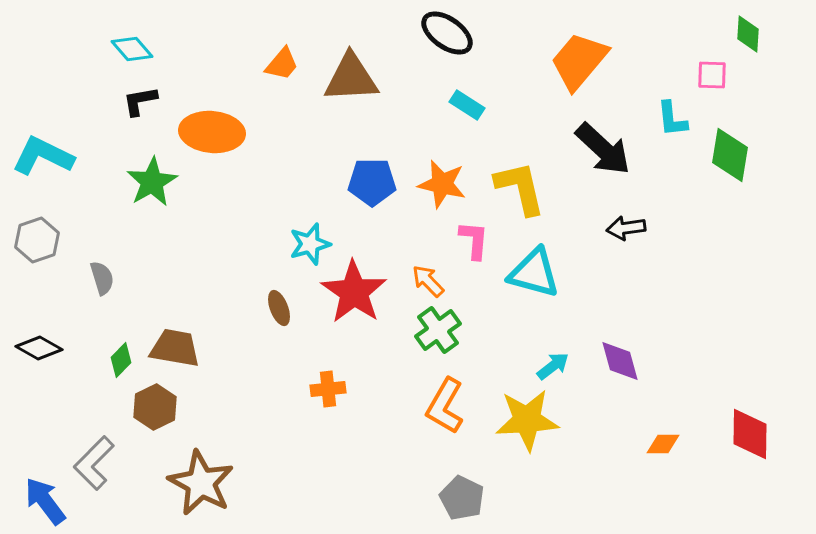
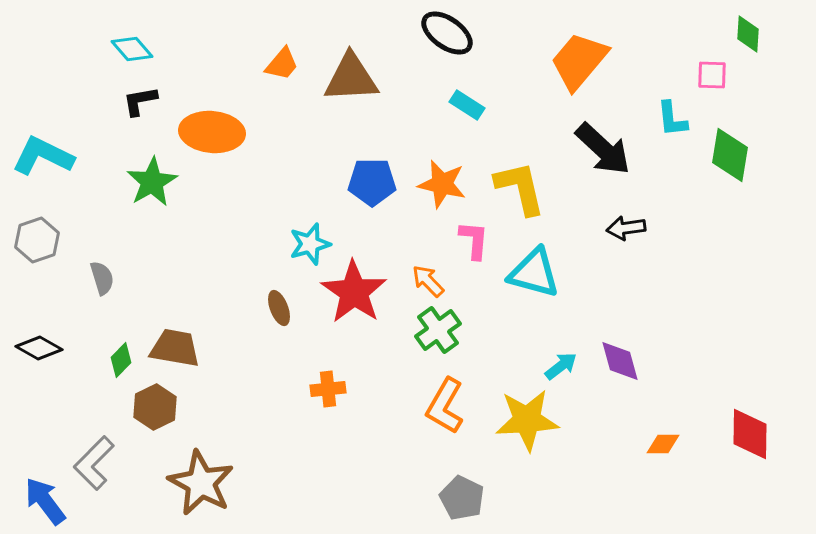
cyan arrow at (553, 366): moved 8 px right
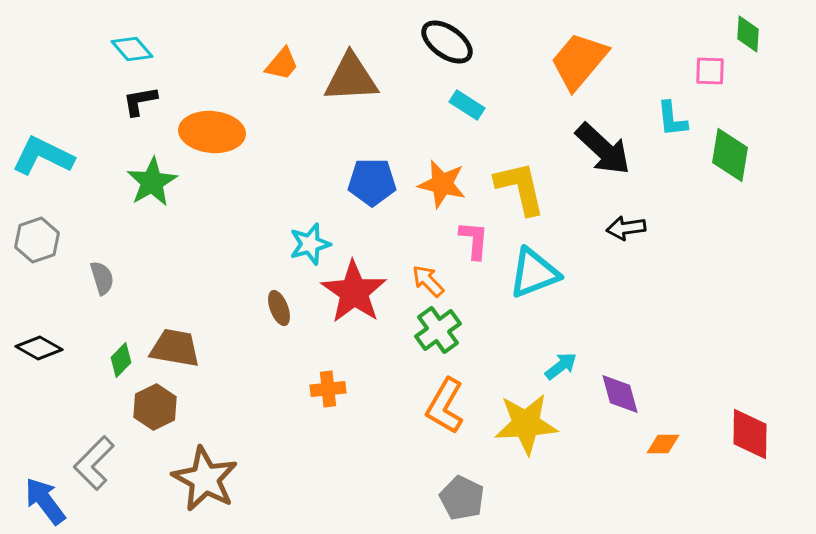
black ellipse at (447, 33): moved 9 px down
pink square at (712, 75): moved 2 px left, 4 px up
cyan triangle at (534, 273): rotated 36 degrees counterclockwise
purple diamond at (620, 361): moved 33 px down
yellow star at (527, 420): moved 1 px left, 4 px down
brown star at (201, 483): moved 4 px right, 4 px up
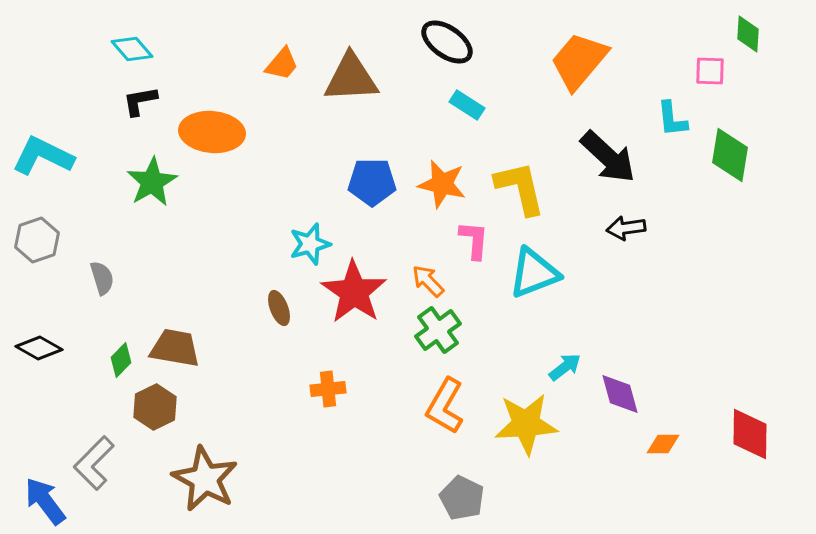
black arrow at (603, 149): moved 5 px right, 8 px down
cyan arrow at (561, 366): moved 4 px right, 1 px down
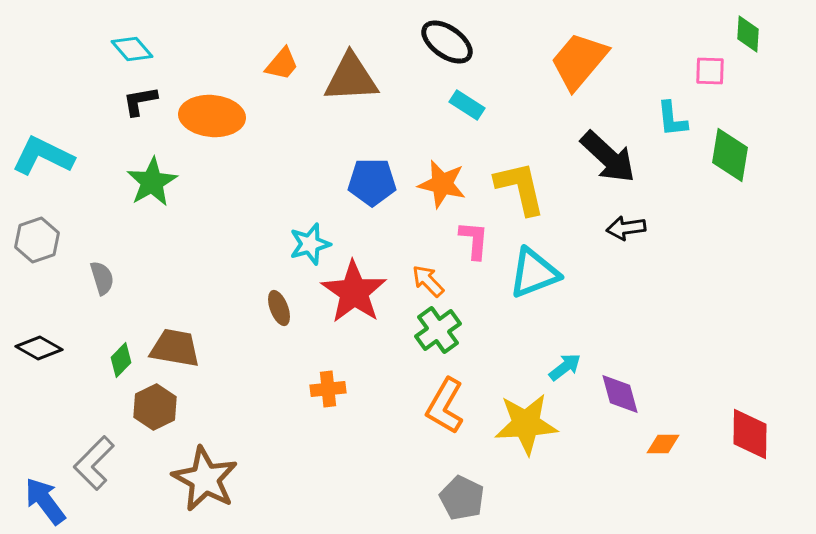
orange ellipse at (212, 132): moved 16 px up
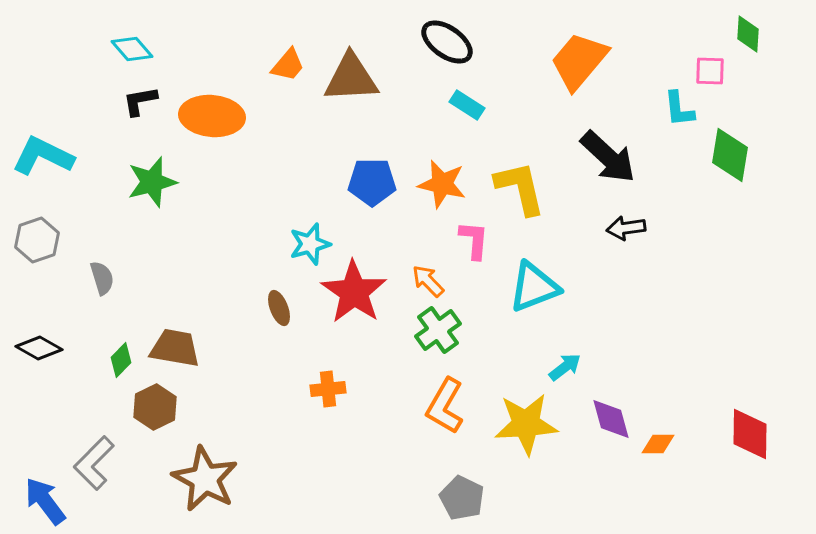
orange trapezoid at (282, 64): moved 6 px right, 1 px down
cyan L-shape at (672, 119): moved 7 px right, 10 px up
green star at (152, 182): rotated 15 degrees clockwise
cyan triangle at (534, 273): moved 14 px down
purple diamond at (620, 394): moved 9 px left, 25 px down
orange diamond at (663, 444): moved 5 px left
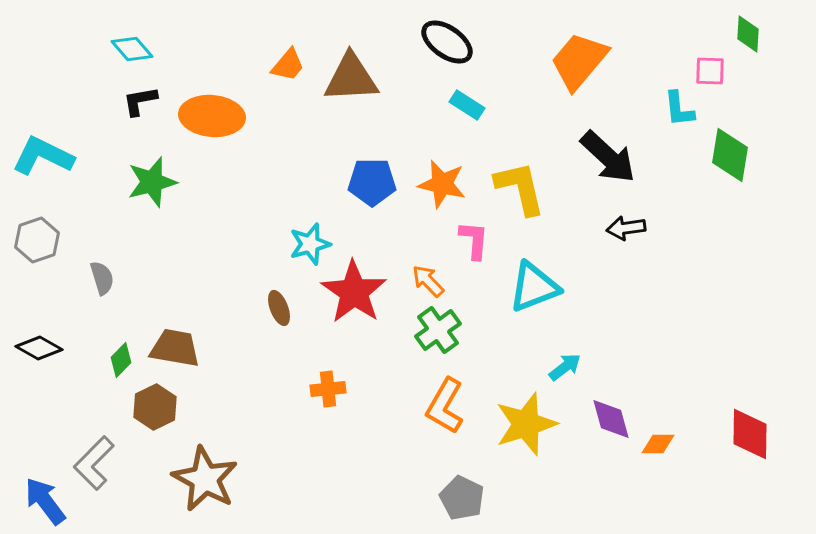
yellow star at (526, 424): rotated 14 degrees counterclockwise
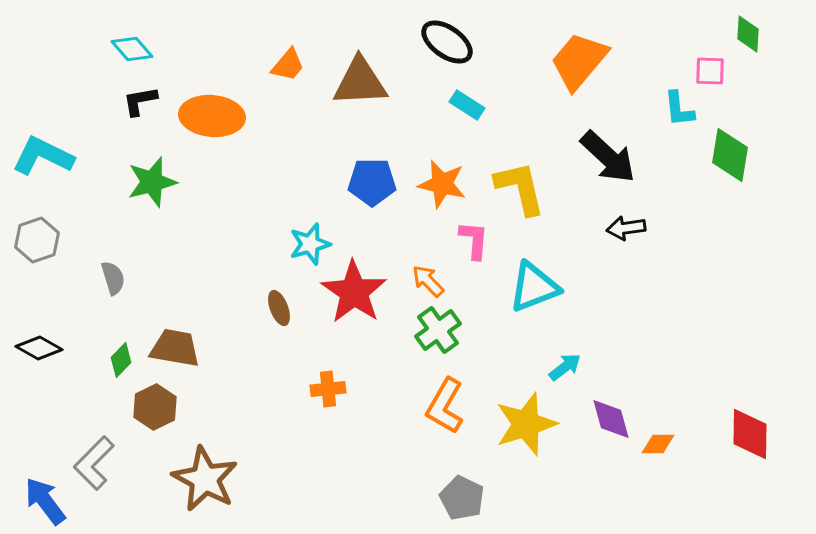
brown triangle at (351, 78): moved 9 px right, 4 px down
gray semicircle at (102, 278): moved 11 px right
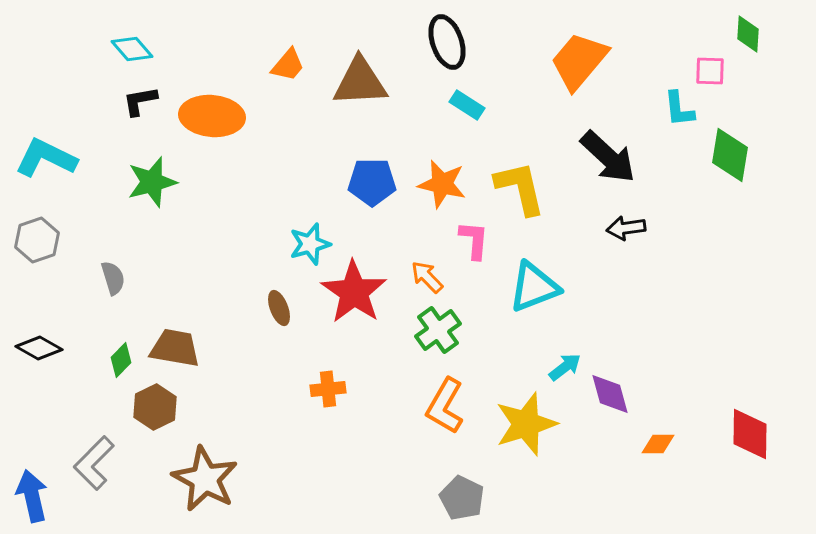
black ellipse at (447, 42): rotated 36 degrees clockwise
cyan L-shape at (43, 156): moved 3 px right, 2 px down
orange arrow at (428, 281): moved 1 px left, 4 px up
purple diamond at (611, 419): moved 1 px left, 25 px up
blue arrow at (45, 501): moved 13 px left, 5 px up; rotated 24 degrees clockwise
